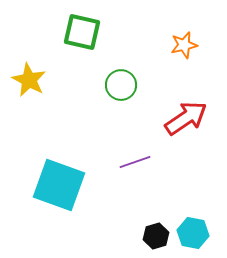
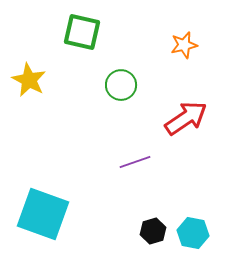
cyan square: moved 16 px left, 29 px down
black hexagon: moved 3 px left, 5 px up
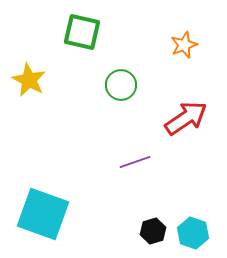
orange star: rotated 8 degrees counterclockwise
cyan hexagon: rotated 8 degrees clockwise
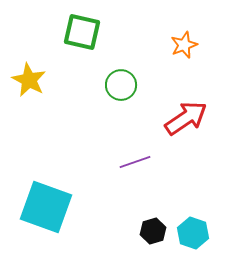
cyan square: moved 3 px right, 7 px up
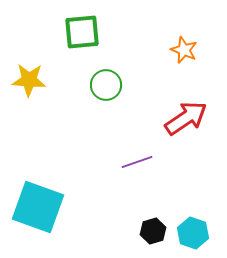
green square: rotated 18 degrees counterclockwise
orange star: moved 5 px down; rotated 28 degrees counterclockwise
yellow star: rotated 24 degrees counterclockwise
green circle: moved 15 px left
purple line: moved 2 px right
cyan square: moved 8 px left
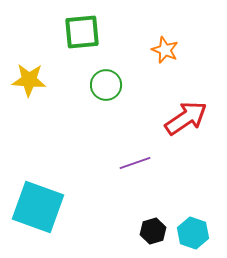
orange star: moved 19 px left
purple line: moved 2 px left, 1 px down
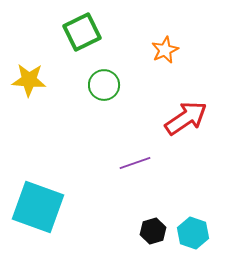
green square: rotated 21 degrees counterclockwise
orange star: rotated 24 degrees clockwise
green circle: moved 2 px left
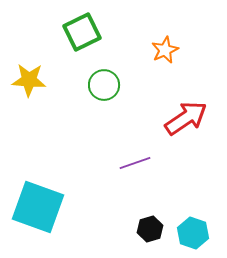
black hexagon: moved 3 px left, 2 px up
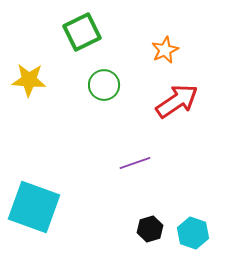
red arrow: moved 9 px left, 17 px up
cyan square: moved 4 px left
